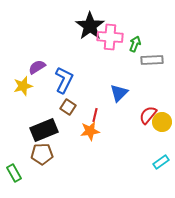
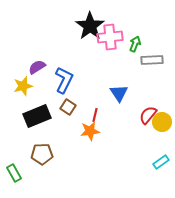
pink cross: rotated 10 degrees counterclockwise
blue triangle: rotated 18 degrees counterclockwise
black rectangle: moved 7 px left, 14 px up
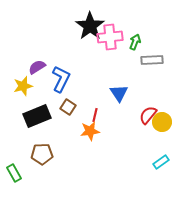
green arrow: moved 2 px up
blue L-shape: moved 3 px left, 1 px up
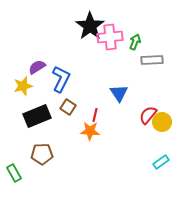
orange star: rotated 12 degrees clockwise
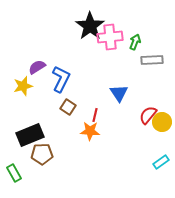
black rectangle: moved 7 px left, 19 px down
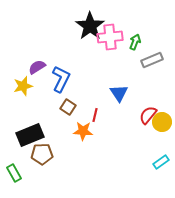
gray rectangle: rotated 20 degrees counterclockwise
orange star: moved 7 px left
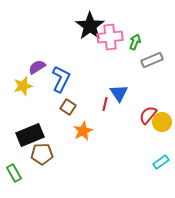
red line: moved 10 px right, 11 px up
orange star: rotated 30 degrees counterclockwise
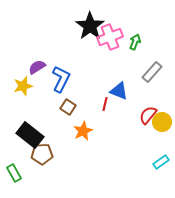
pink cross: rotated 15 degrees counterclockwise
gray rectangle: moved 12 px down; rotated 25 degrees counterclockwise
blue triangle: moved 2 px up; rotated 36 degrees counterclockwise
black rectangle: rotated 60 degrees clockwise
